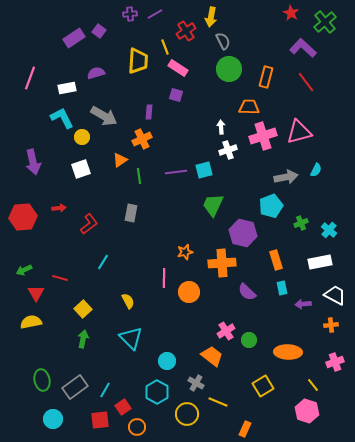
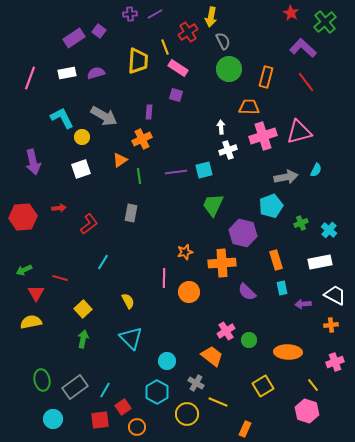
red cross at (186, 31): moved 2 px right, 1 px down
white rectangle at (67, 88): moved 15 px up
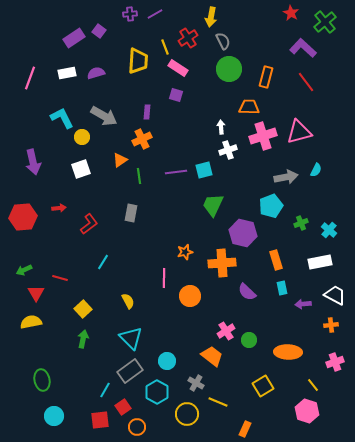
red cross at (188, 32): moved 6 px down
purple rectangle at (149, 112): moved 2 px left
orange circle at (189, 292): moved 1 px right, 4 px down
gray rectangle at (75, 387): moved 55 px right, 16 px up
cyan circle at (53, 419): moved 1 px right, 3 px up
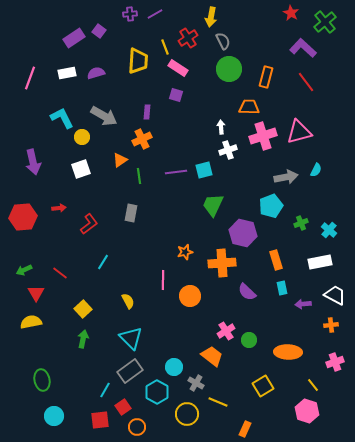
red line at (60, 278): moved 5 px up; rotated 21 degrees clockwise
pink line at (164, 278): moved 1 px left, 2 px down
cyan circle at (167, 361): moved 7 px right, 6 px down
